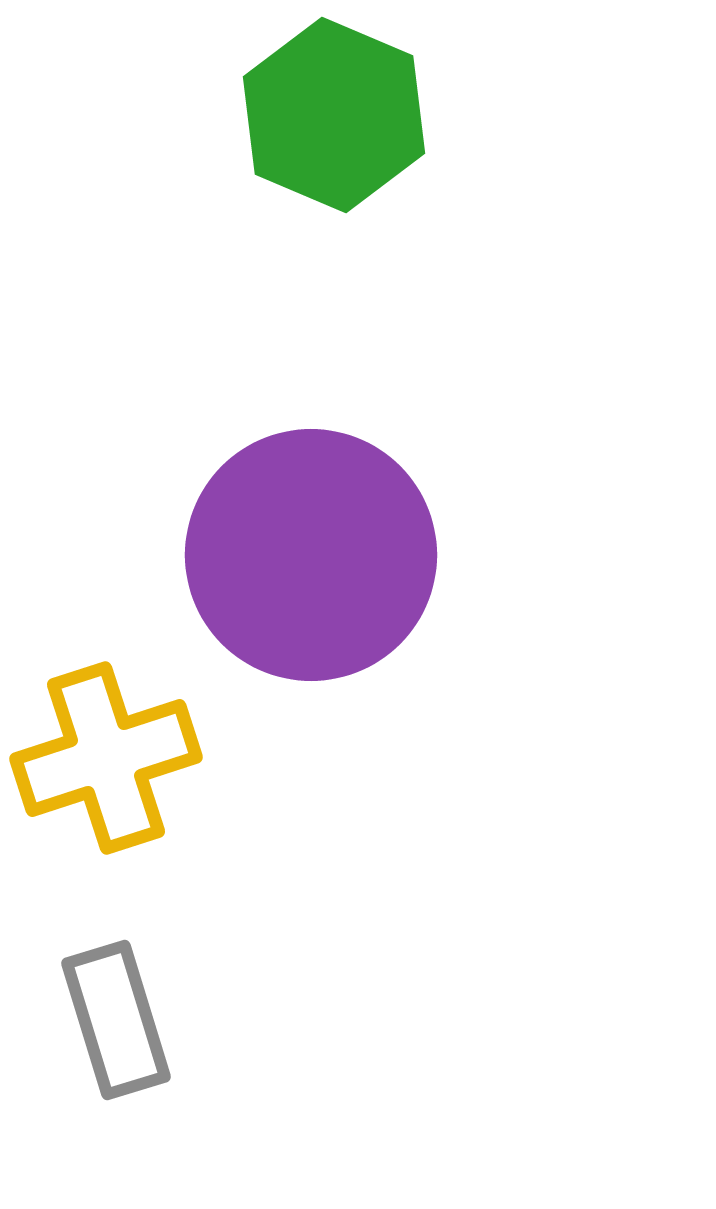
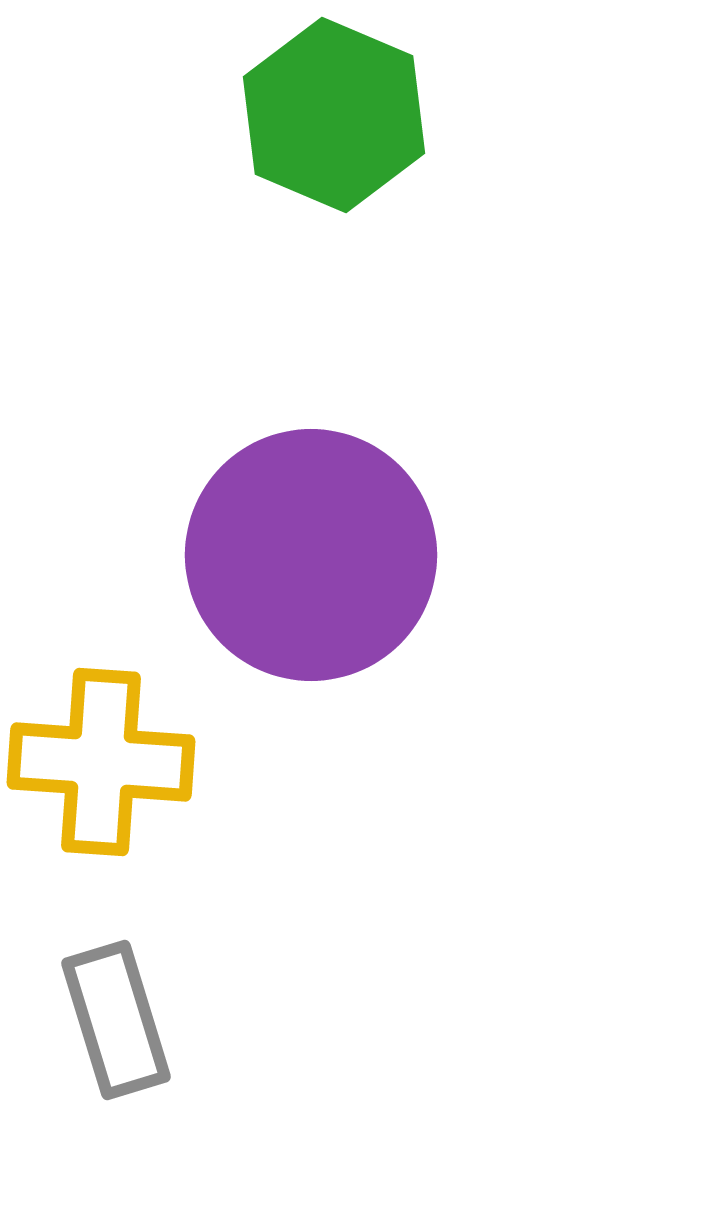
yellow cross: moved 5 px left, 4 px down; rotated 22 degrees clockwise
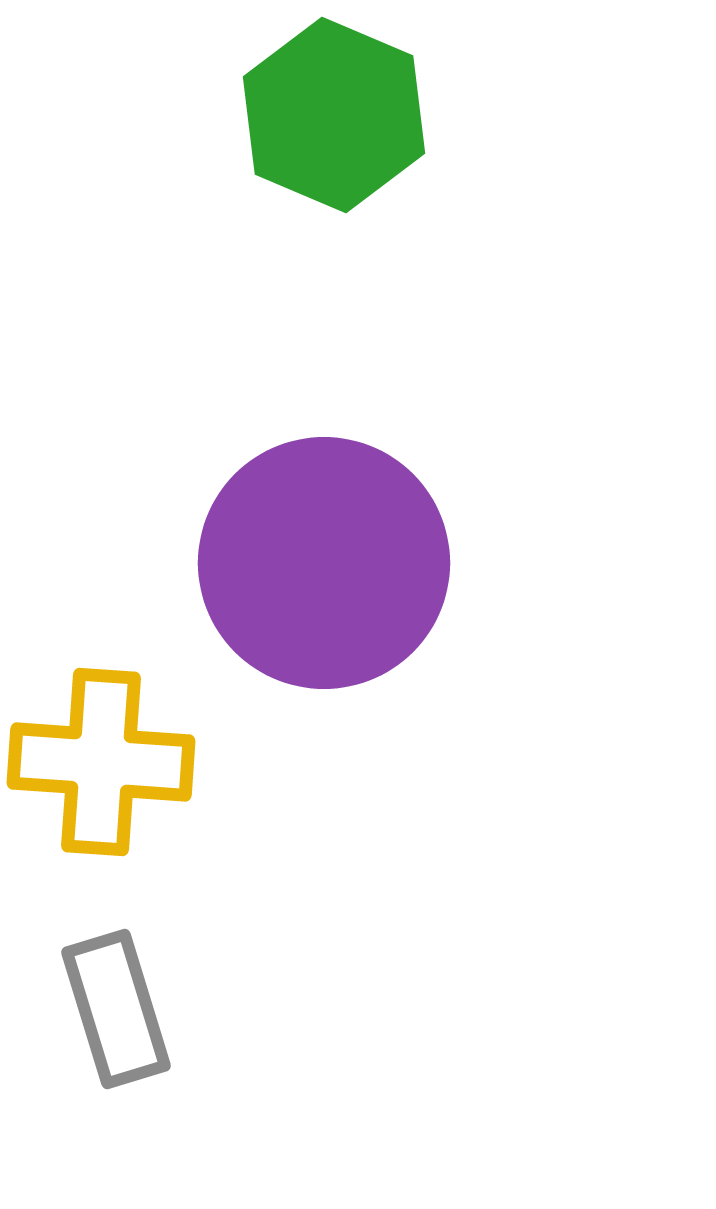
purple circle: moved 13 px right, 8 px down
gray rectangle: moved 11 px up
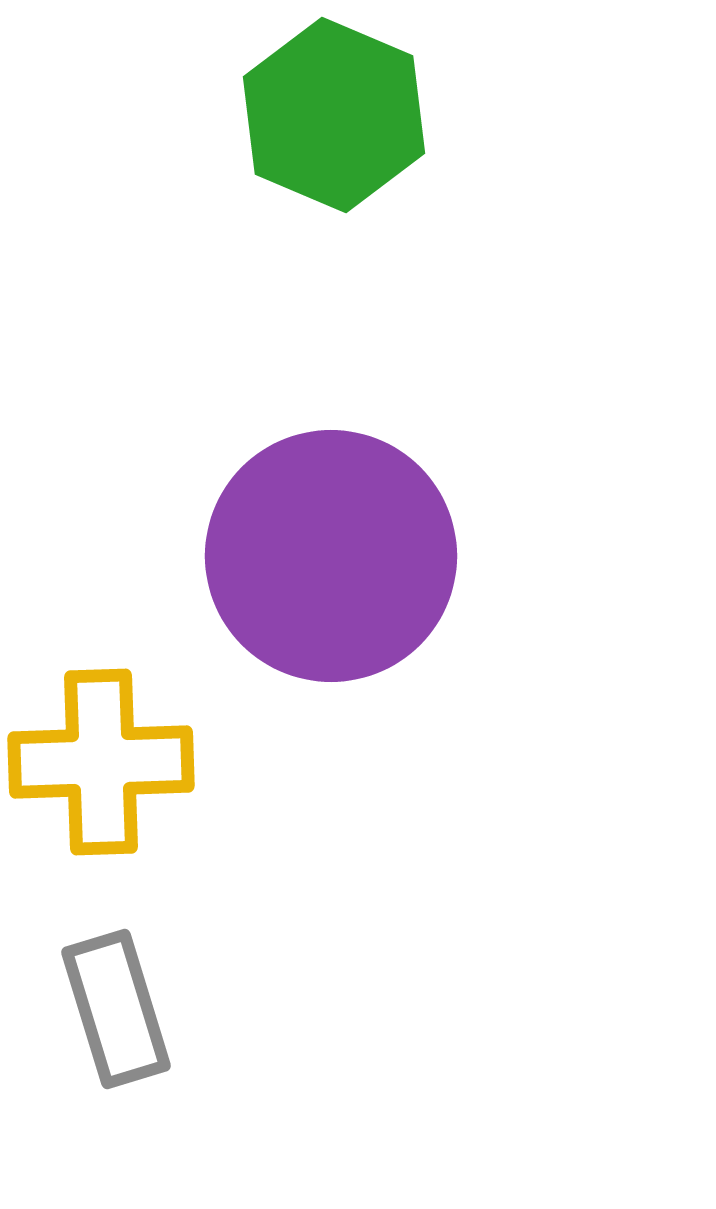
purple circle: moved 7 px right, 7 px up
yellow cross: rotated 6 degrees counterclockwise
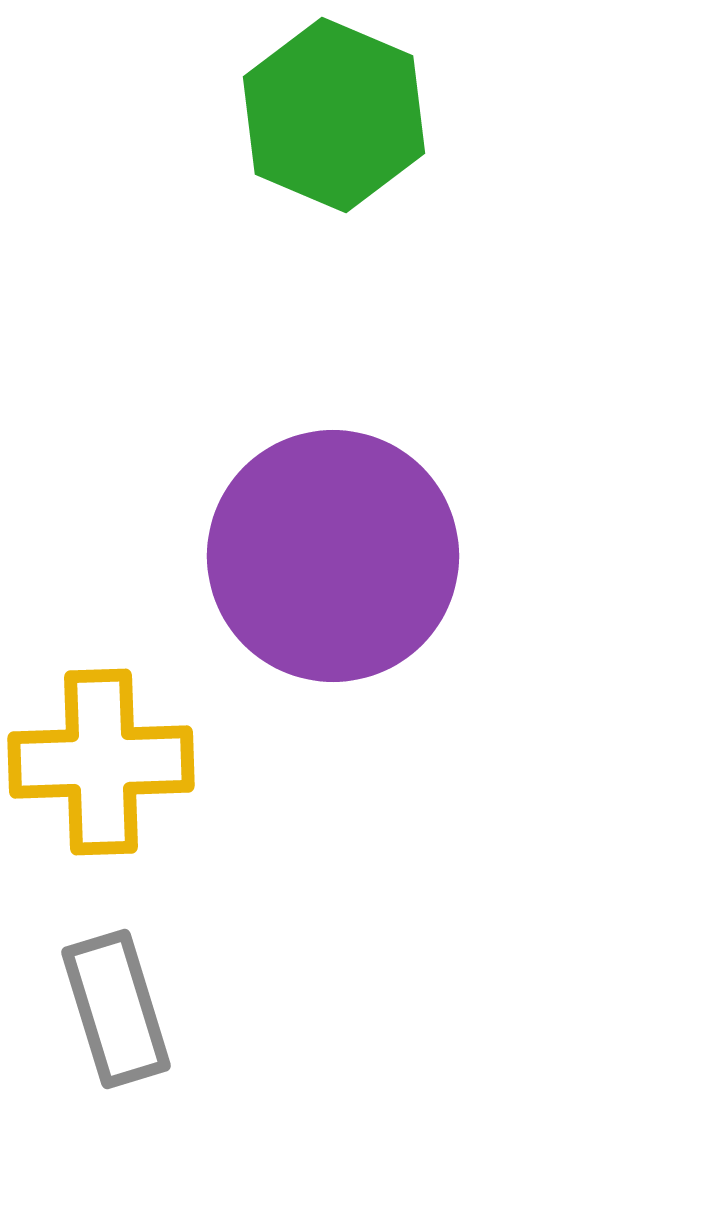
purple circle: moved 2 px right
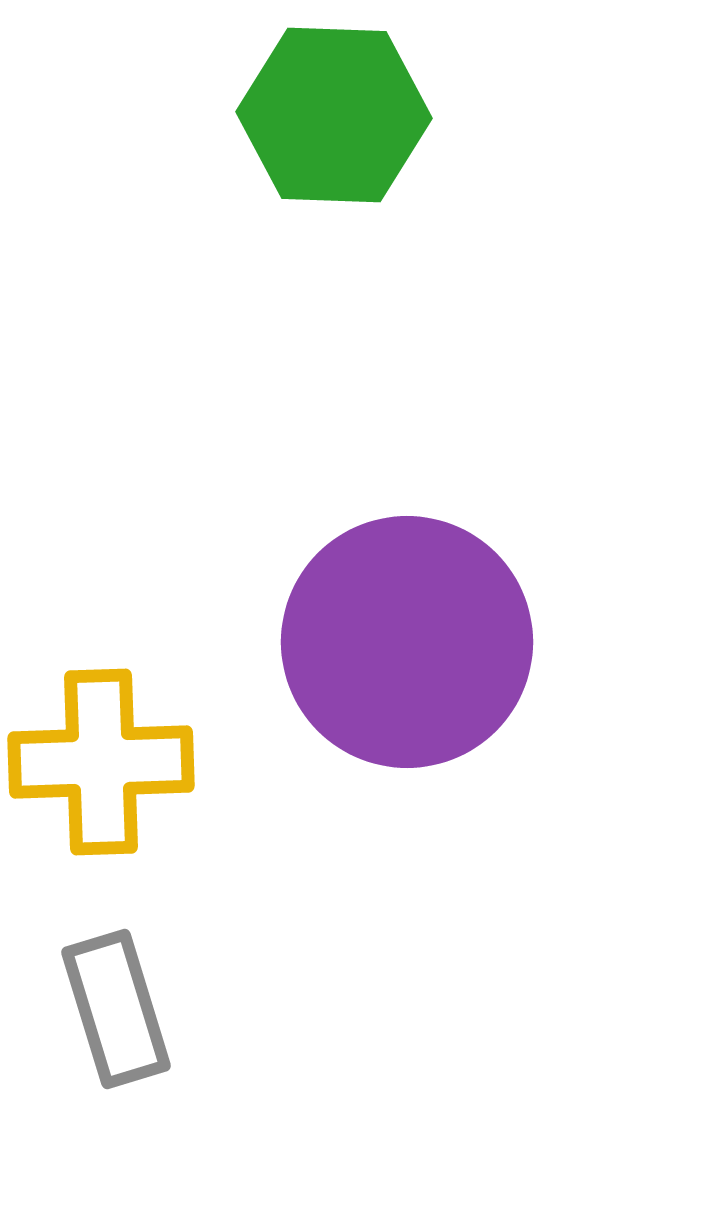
green hexagon: rotated 21 degrees counterclockwise
purple circle: moved 74 px right, 86 px down
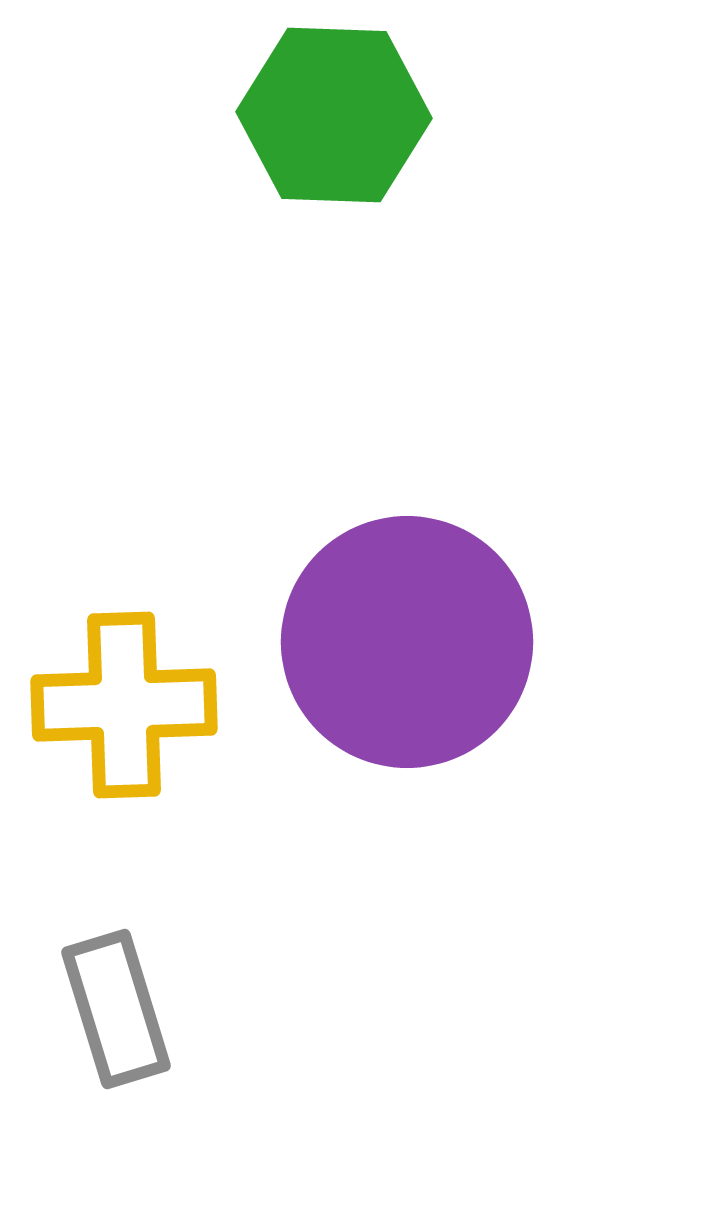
yellow cross: moved 23 px right, 57 px up
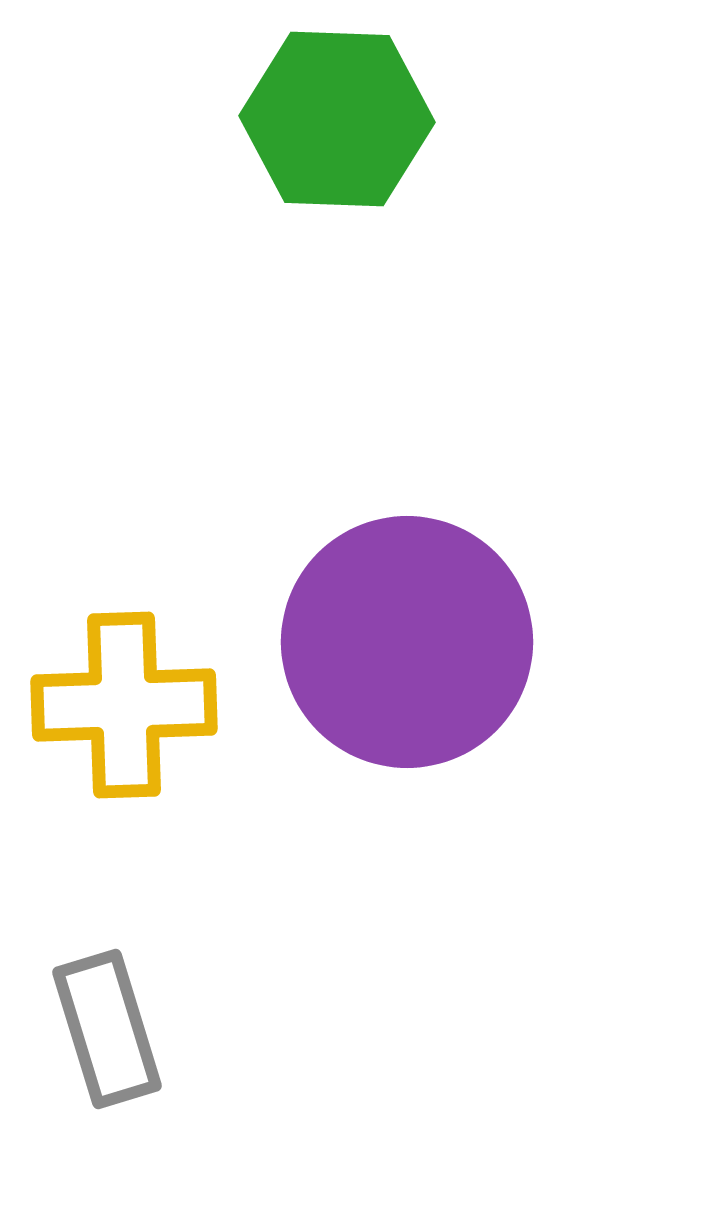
green hexagon: moved 3 px right, 4 px down
gray rectangle: moved 9 px left, 20 px down
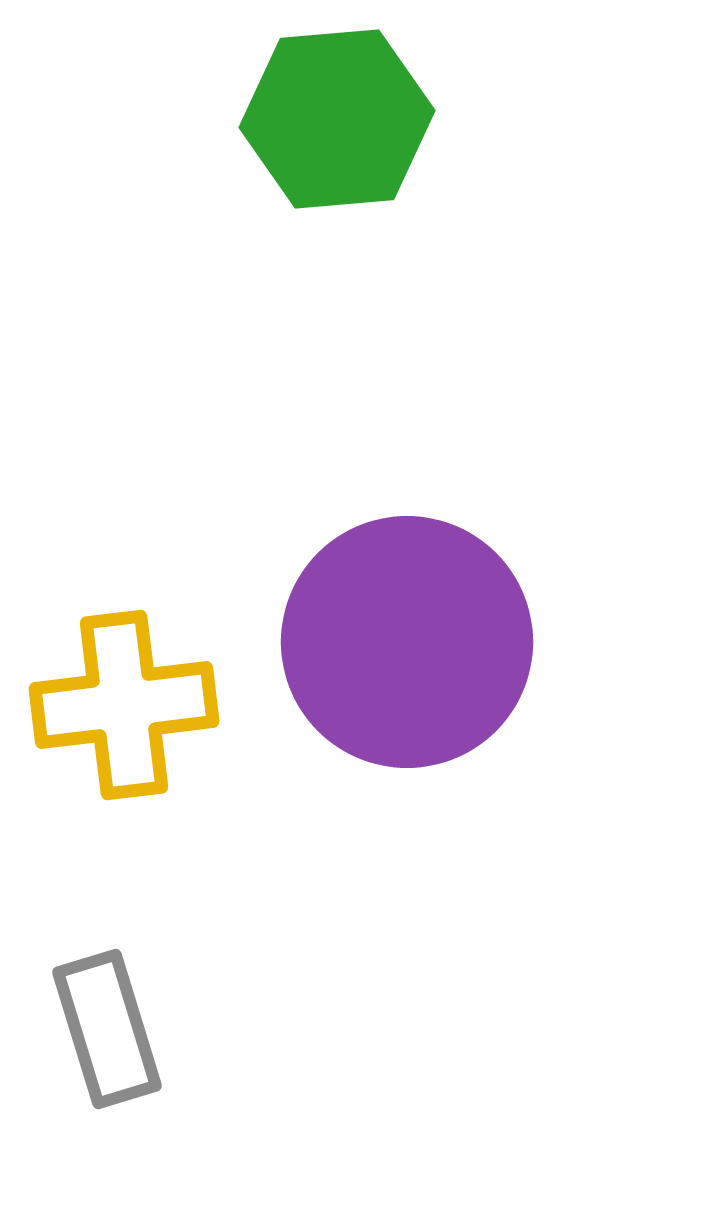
green hexagon: rotated 7 degrees counterclockwise
yellow cross: rotated 5 degrees counterclockwise
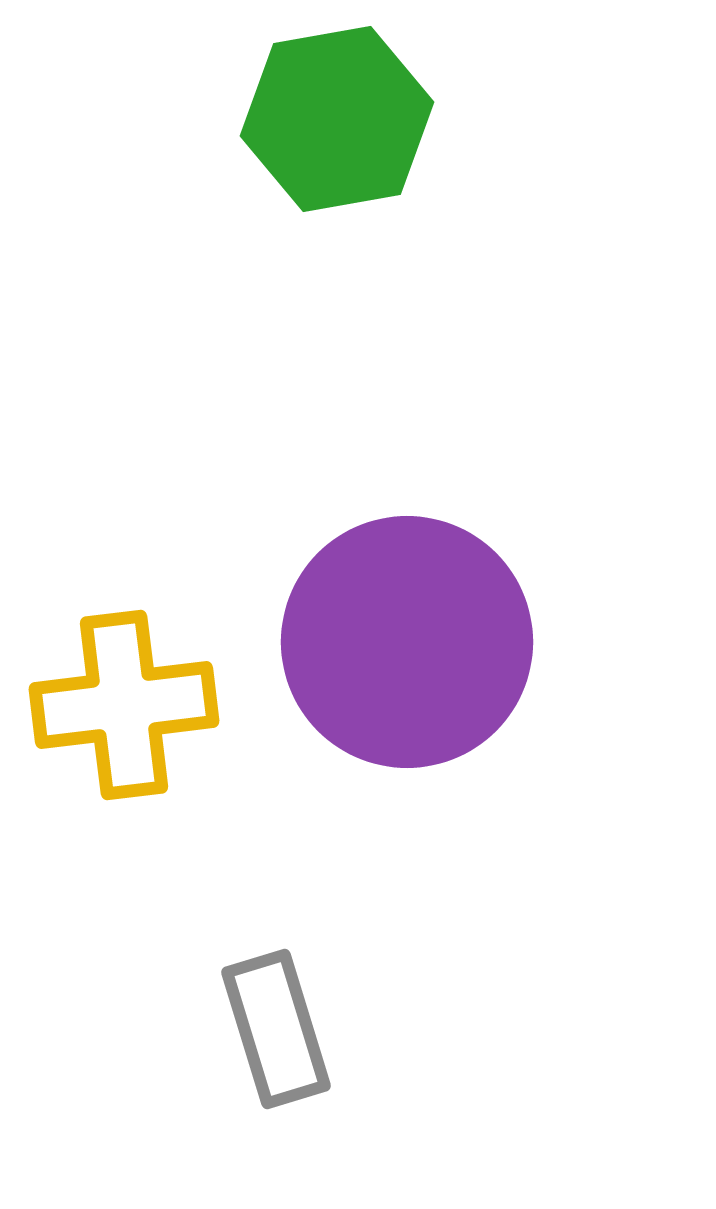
green hexagon: rotated 5 degrees counterclockwise
gray rectangle: moved 169 px right
